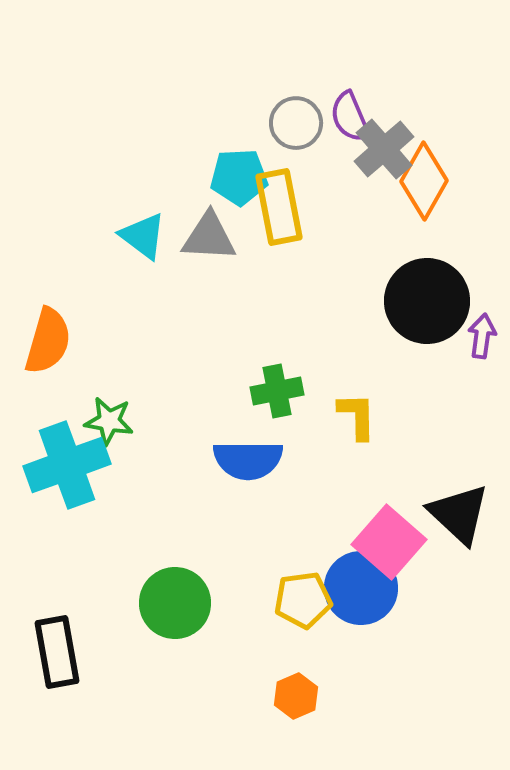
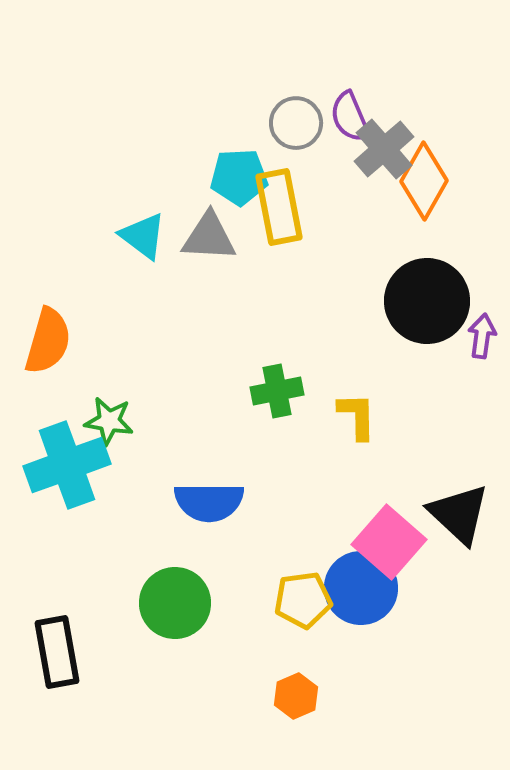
blue semicircle: moved 39 px left, 42 px down
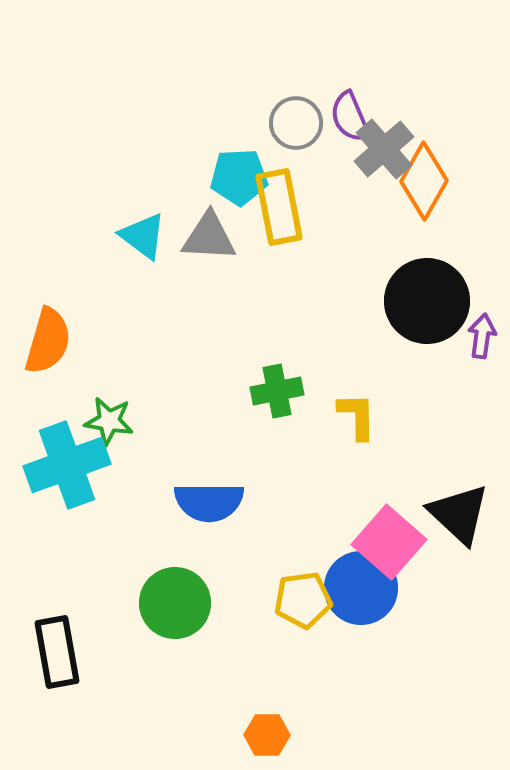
orange hexagon: moved 29 px left, 39 px down; rotated 24 degrees clockwise
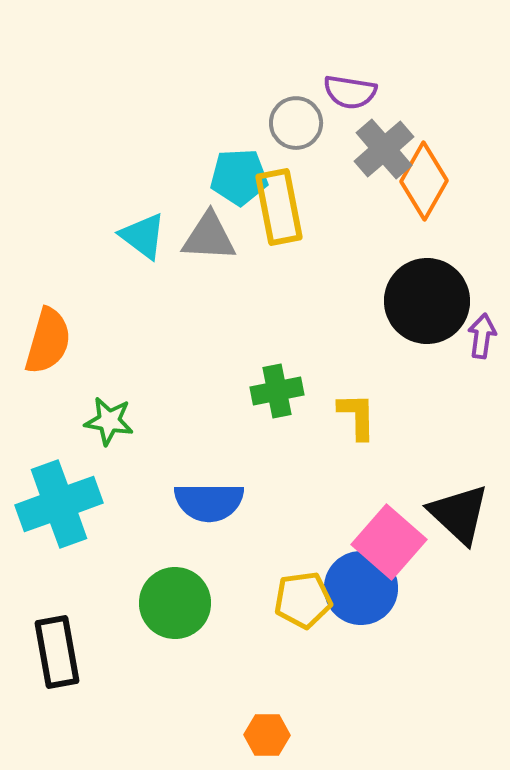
purple semicircle: moved 25 px up; rotated 58 degrees counterclockwise
cyan cross: moved 8 px left, 39 px down
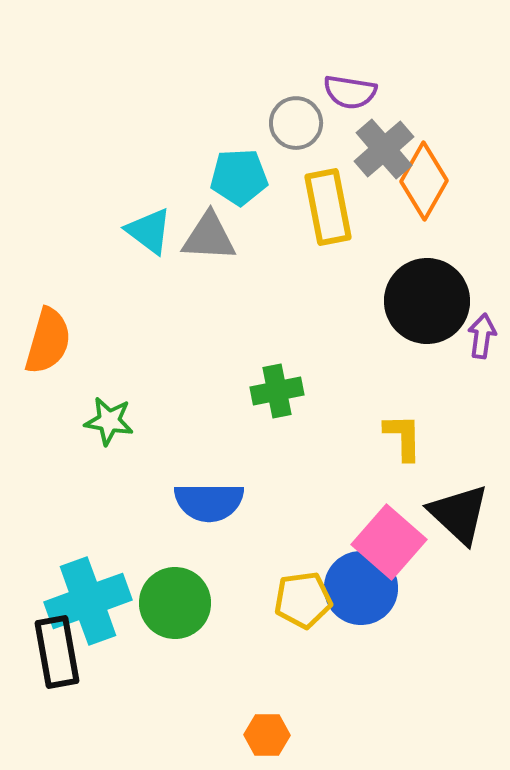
yellow rectangle: moved 49 px right
cyan triangle: moved 6 px right, 5 px up
yellow L-shape: moved 46 px right, 21 px down
cyan cross: moved 29 px right, 97 px down
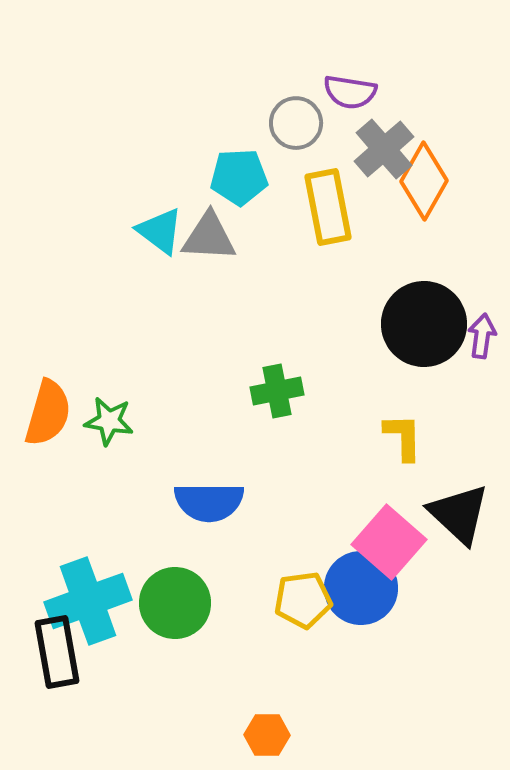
cyan triangle: moved 11 px right
black circle: moved 3 px left, 23 px down
orange semicircle: moved 72 px down
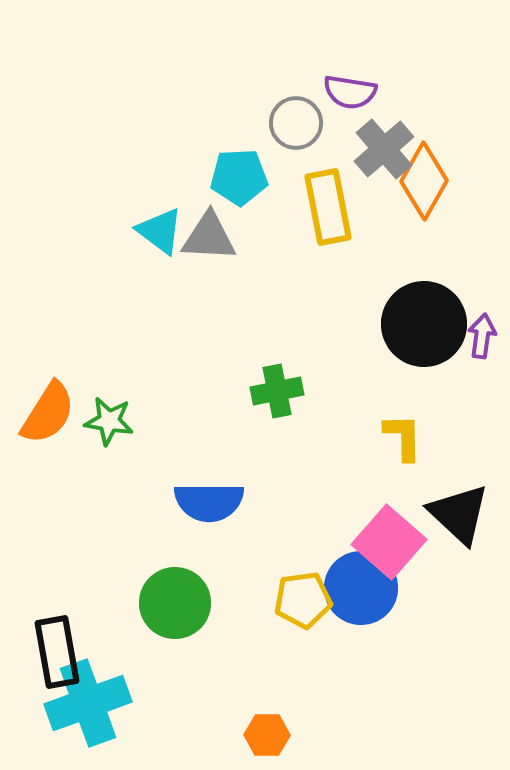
orange semicircle: rotated 16 degrees clockwise
cyan cross: moved 102 px down
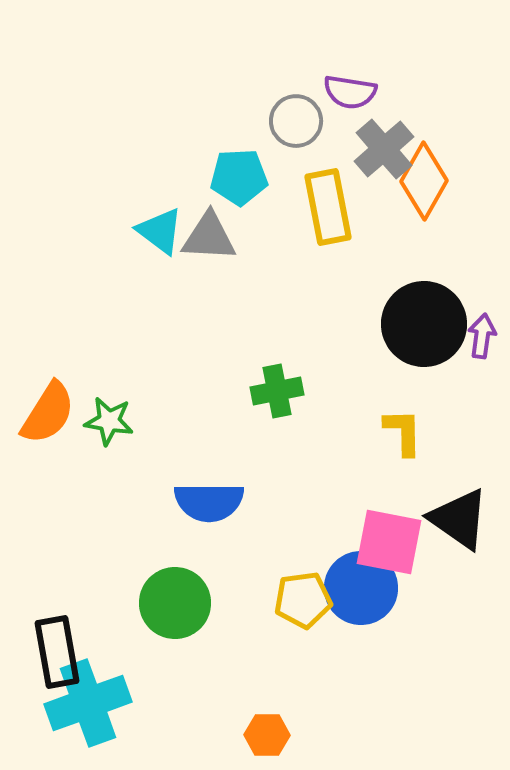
gray circle: moved 2 px up
yellow L-shape: moved 5 px up
black triangle: moved 5 px down; rotated 8 degrees counterclockwise
pink square: rotated 30 degrees counterclockwise
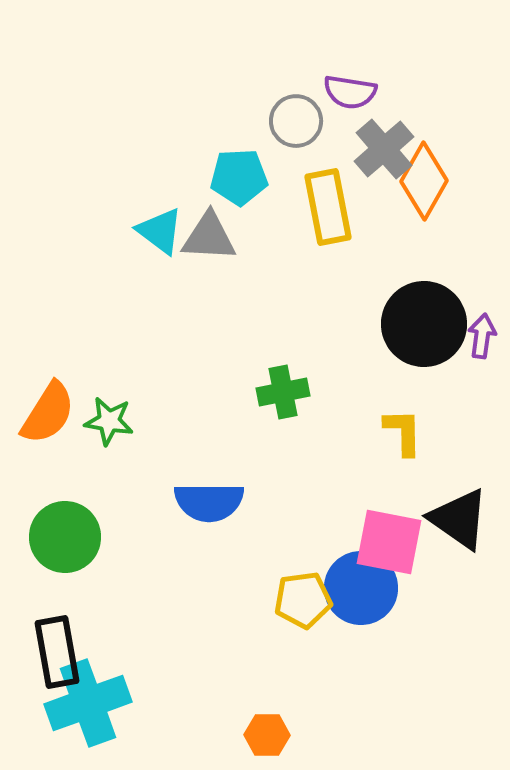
green cross: moved 6 px right, 1 px down
green circle: moved 110 px left, 66 px up
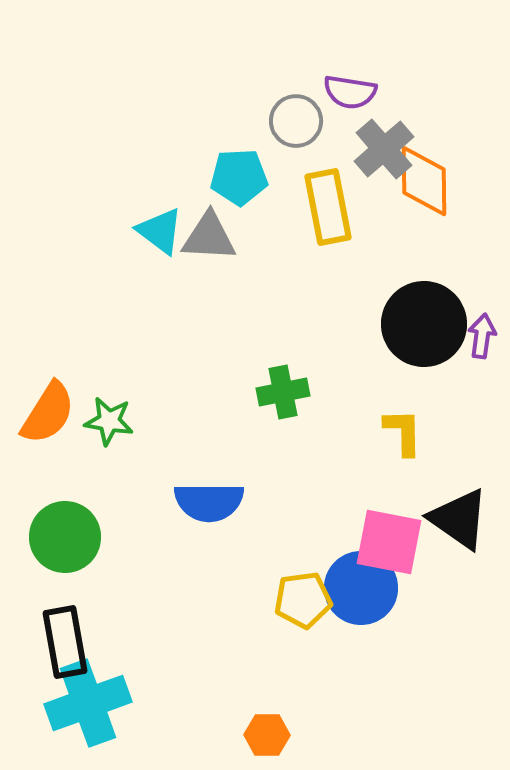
orange diamond: rotated 30 degrees counterclockwise
black rectangle: moved 8 px right, 10 px up
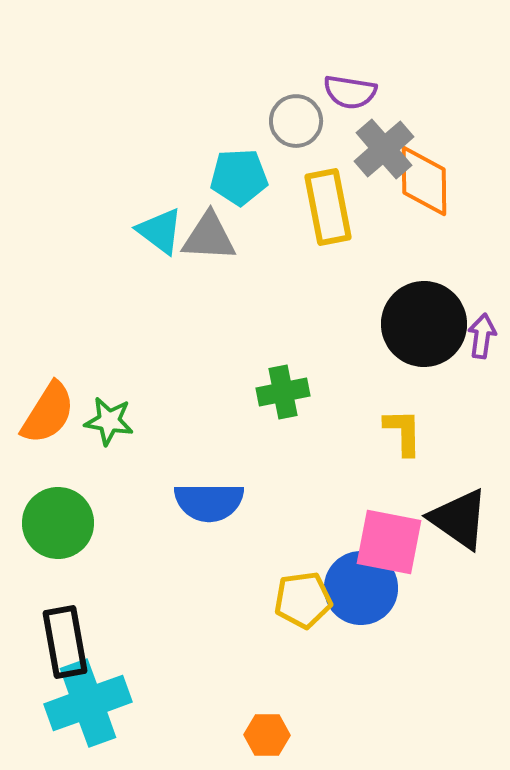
green circle: moved 7 px left, 14 px up
